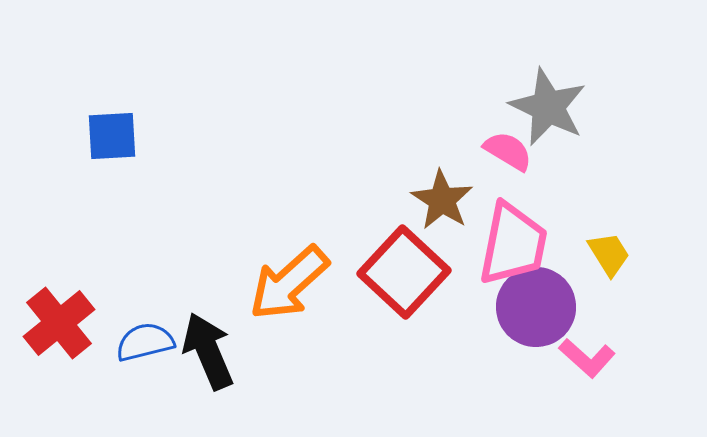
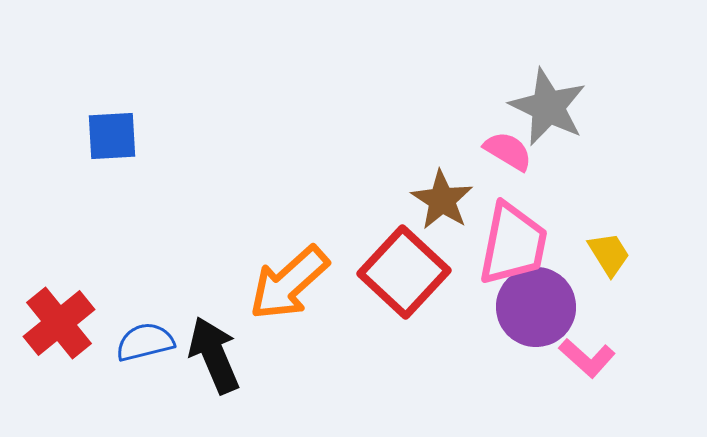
black arrow: moved 6 px right, 4 px down
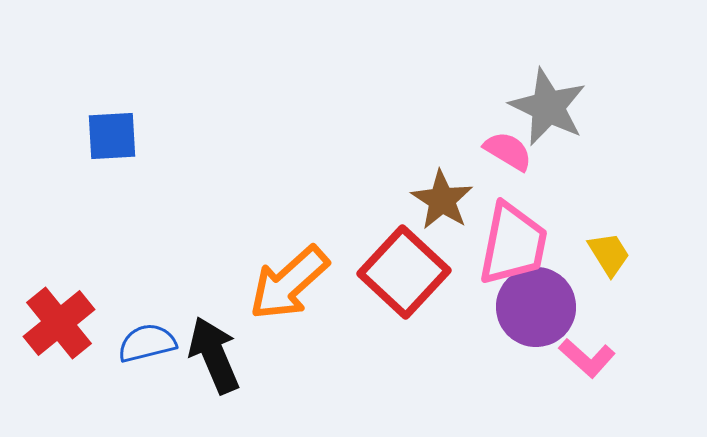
blue semicircle: moved 2 px right, 1 px down
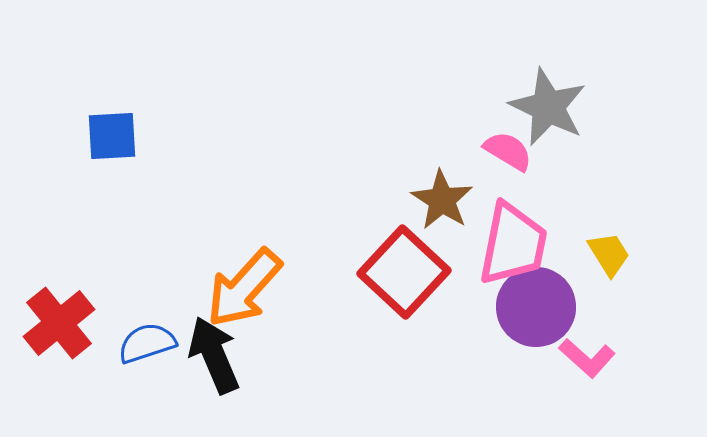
orange arrow: moved 45 px left, 5 px down; rotated 6 degrees counterclockwise
blue semicircle: rotated 4 degrees counterclockwise
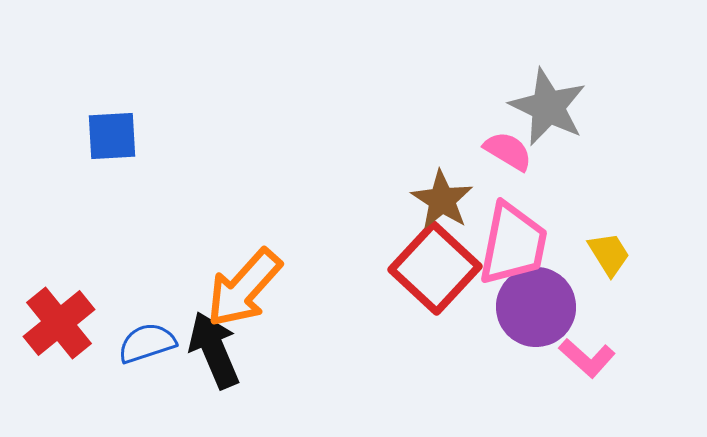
red square: moved 31 px right, 4 px up
black arrow: moved 5 px up
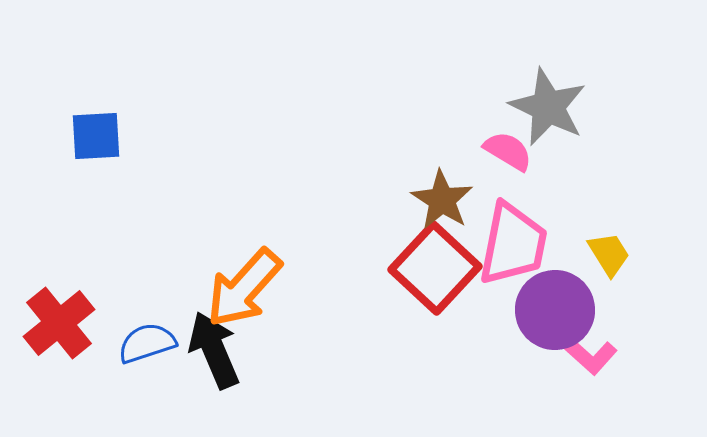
blue square: moved 16 px left
purple circle: moved 19 px right, 3 px down
pink L-shape: moved 2 px right, 3 px up
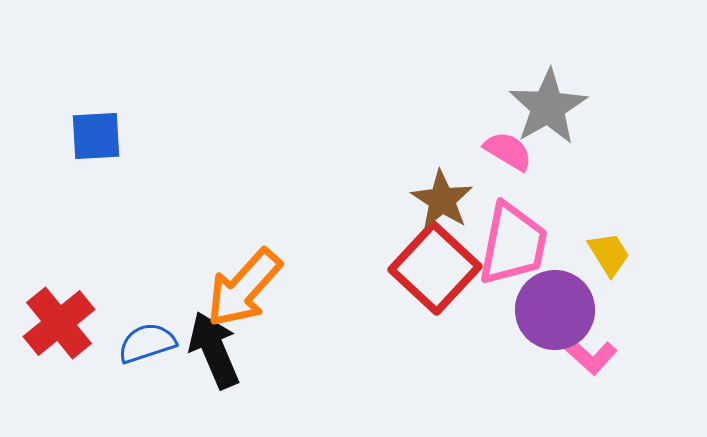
gray star: rotated 16 degrees clockwise
